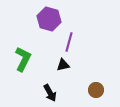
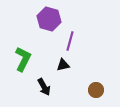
purple line: moved 1 px right, 1 px up
black arrow: moved 6 px left, 6 px up
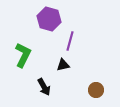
green L-shape: moved 4 px up
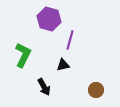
purple line: moved 1 px up
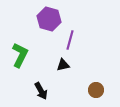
green L-shape: moved 3 px left
black arrow: moved 3 px left, 4 px down
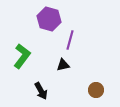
green L-shape: moved 2 px right, 1 px down; rotated 10 degrees clockwise
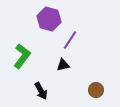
purple line: rotated 18 degrees clockwise
